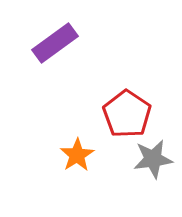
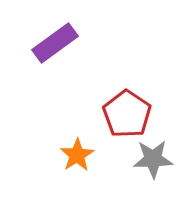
gray star: rotated 6 degrees clockwise
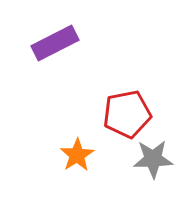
purple rectangle: rotated 9 degrees clockwise
red pentagon: rotated 27 degrees clockwise
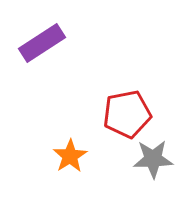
purple rectangle: moved 13 px left; rotated 6 degrees counterclockwise
orange star: moved 7 px left, 1 px down
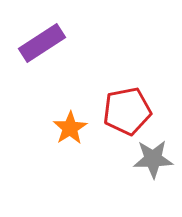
red pentagon: moved 3 px up
orange star: moved 28 px up
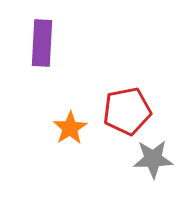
purple rectangle: rotated 54 degrees counterclockwise
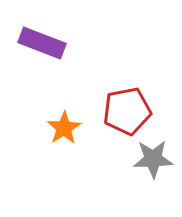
purple rectangle: rotated 72 degrees counterclockwise
orange star: moved 6 px left
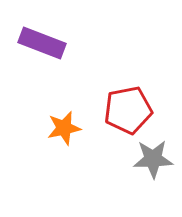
red pentagon: moved 1 px right, 1 px up
orange star: rotated 20 degrees clockwise
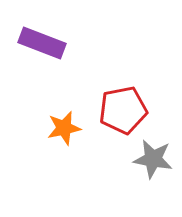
red pentagon: moved 5 px left
gray star: rotated 12 degrees clockwise
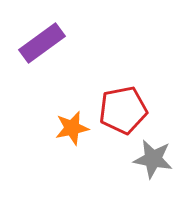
purple rectangle: rotated 57 degrees counterclockwise
orange star: moved 8 px right
